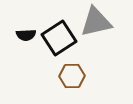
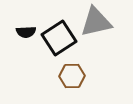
black semicircle: moved 3 px up
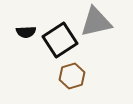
black square: moved 1 px right, 2 px down
brown hexagon: rotated 15 degrees counterclockwise
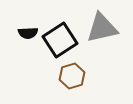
gray triangle: moved 6 px right, 6 px down
black semicircle: moved 2 px right, 1 px down
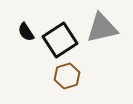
black semicircle: moved 2 px left, 1 px up; rotated 60 degrees clockwise
brown hexagon: moved 5 px left
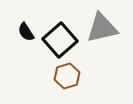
black square: rotated 8 degrees counterclockwise
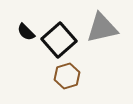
black semicircle: rotated 12 degrees counterclockwise
black square: moved 1 px left
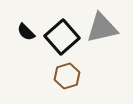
black square: moved 3 px right, 3 px up
